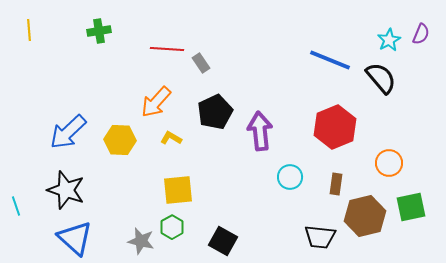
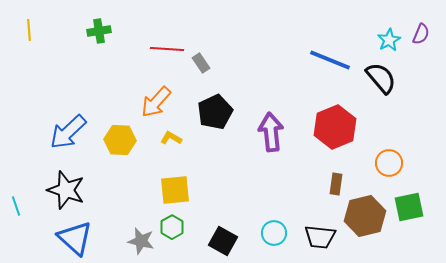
purple arrow: moved 11 px right, 1 px down
cyan circle: moved 16 px left, 56 px down
yellow square: moved 3 px left
green square: moved 2 px left
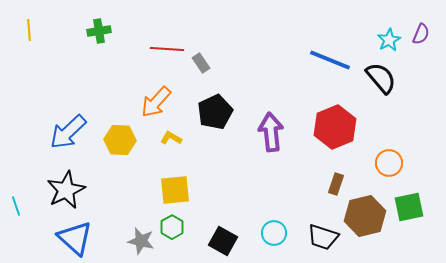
brown rectangle: rotated 10 degrees clockwise
black star: rotated 27 degrees clockwise
black trapezoid: moved 3 px right; rotated 12 degrees clockwise
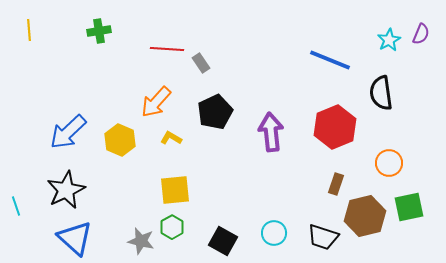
black semicircle: moved 15 px down; rotated 148 degrees counterclockwise
yellow hexagon: rotated 20 degrees clockwise
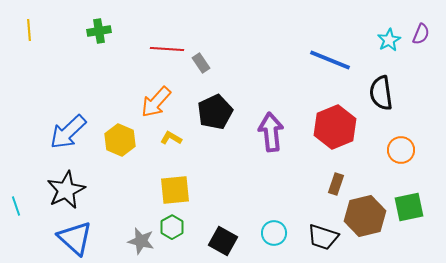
orange circle: moved 12 px right, 13 px up
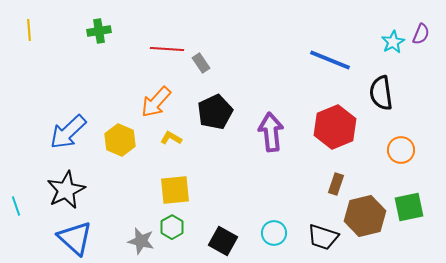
cyan star: moved 4 px right, 2 px down
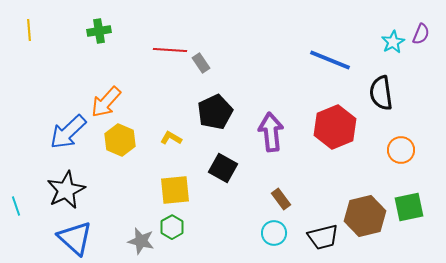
red line: moved 3 px right, 1 px down
orange arrow: moved 50 px left
brown rectangle: moved 55 px left, 15 px down; rotated 55 degrees counterclockwise
black trapezoid: rotated 32 degrees counterclockwise
black square: moved 73 px up
